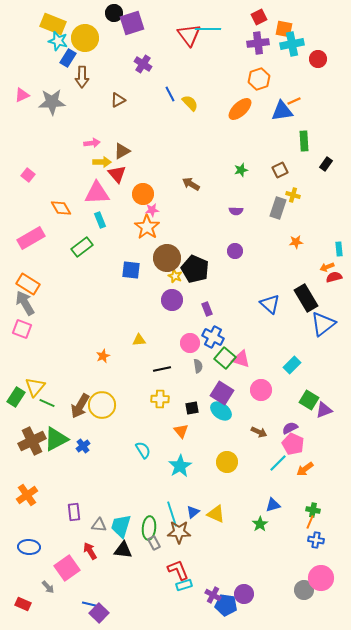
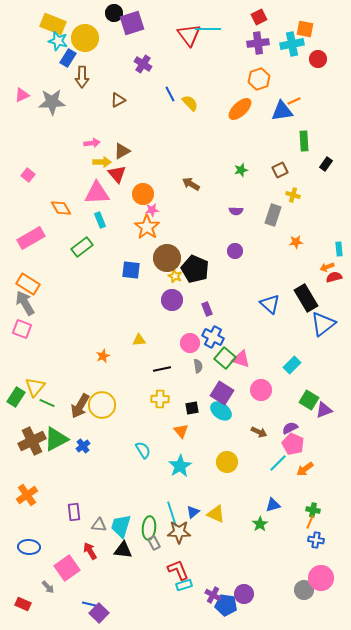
orange square at (284, 29): moved 21 px right
gray rectangle at (278, 208): moved 5 px left, 7 px down
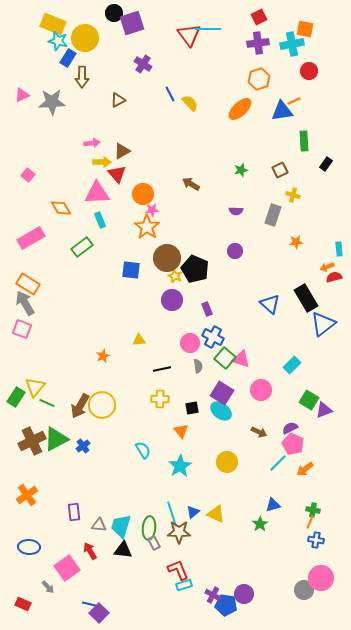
red circle at (318, 59): moved 9 px left, 12 px down
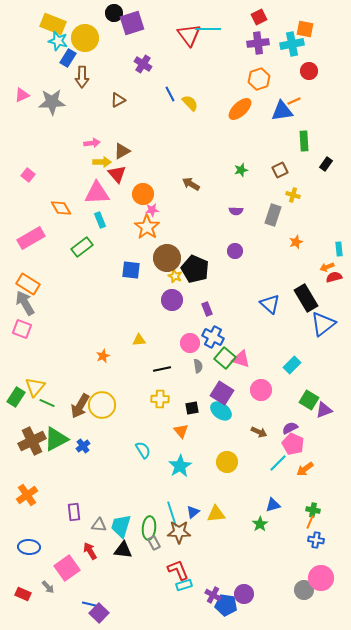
orange star at (296, 242): rotated 16 degrees counterclockwise
yellow triangle at (216, 514): rotated 30 degrees counterclockwise
red rectangle at (23, 604): moved 10 px up
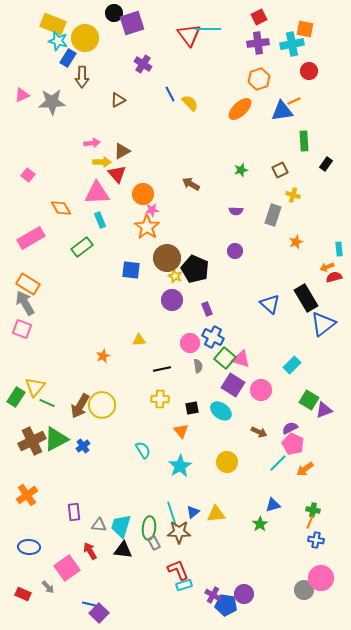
purple square at (222, 393): moved 11 px right, 8 px up
